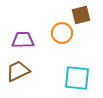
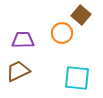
brown square: rotated 36 degrees counterclockwise
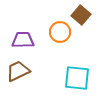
orange circle: moved 2 px left, 1 px up
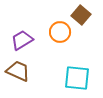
purple trapezoid: moved 1 px left; rotated 30 degrees counterclockwise
brown trapezoid: rotated 50 degrees clockwise
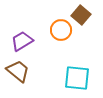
orange circle: moved 1 px right, 2 px up
purple trapezoid: moved 1 px down
brown trapezoid: rotated 15 degrees clockwise
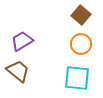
orange circle: moved 20 px right, 14 px down
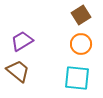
brown square: rotated 18 degrees clockwise
